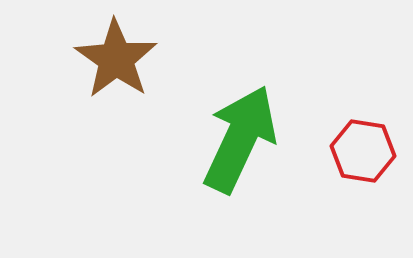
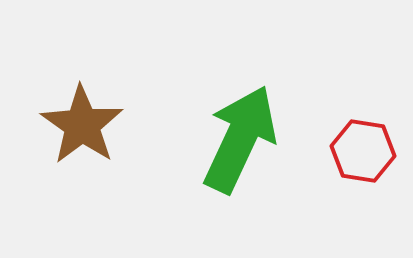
brown star: moved 34 px left, 66 px down
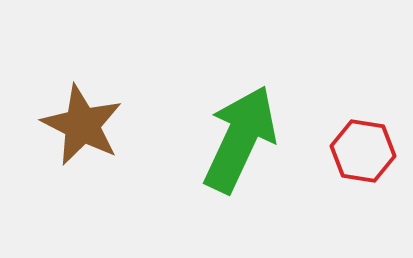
brown star: rotated 8 degrees counterclockwise
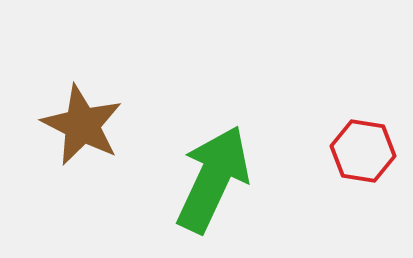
green arrow: moved 27 px left, 40 px down
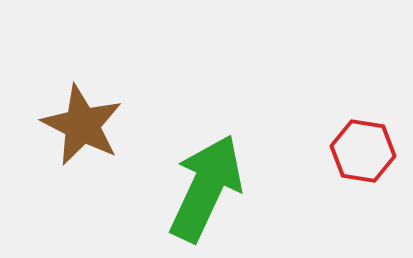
green arrow: moved 7 px left, 9 px down
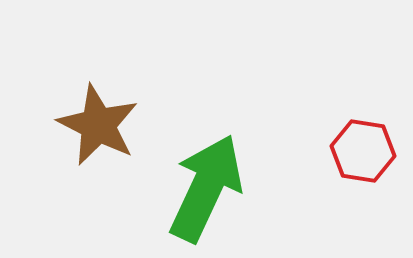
brown star: moved 16 px right
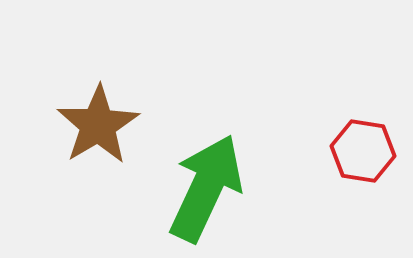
brown star: rotated 14 degrees clockwise
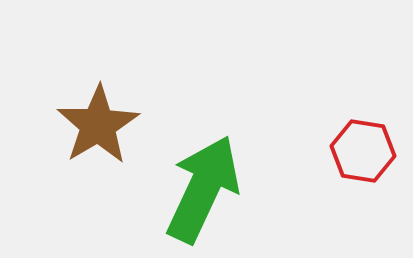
green arrow: moved 3 px left, 1 px down
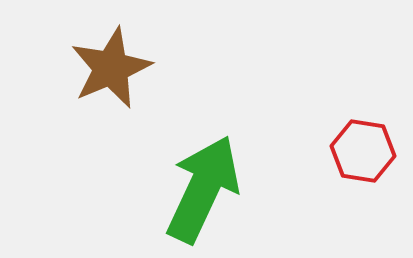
brown star: moved 13 px right, 57 px up; rotated 8 degrees clockwise
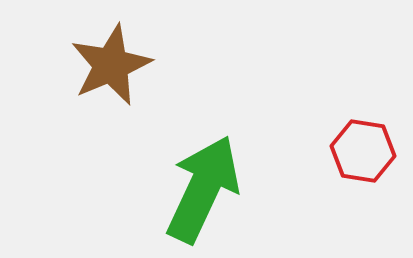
brown star: moved 3 px up
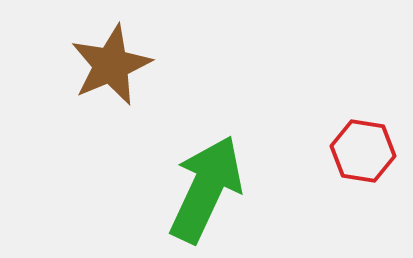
green arrow: moved 3 px right
